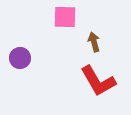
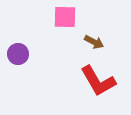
brown arrow: rotated 132 degrees clockwise
purple circle: moved 2 px left, 4 px up
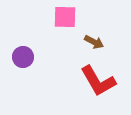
purple circle: moved 5 px right, 3 px down
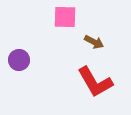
purple circle: moved 4 px left, 3 px down
red L-shape: moved 3 px left, 1 px down
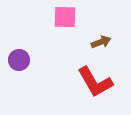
brown arrow: moved 7 px right; rotated 48 degrees counterclockwise
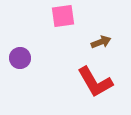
pink square: moved 2 px left, 1 px up; rotated 10 degrees counterclockwise
purple circle: moved 1 px right, 2 px up
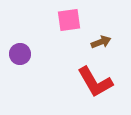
pink square: moved 6 px right, 4 px down
purple circle: moved 4 px up
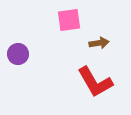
brown arrow: moved 2 px left, 1 px down; rotated 12 degrees clockwise
purple circle: moved 2 px left
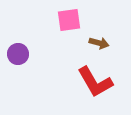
brown arrow: rotated 24 degrees clockwise
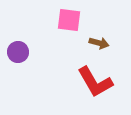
pink square: rotated 15 degrees clockwise
purple circle: moved 2 px up
